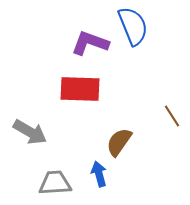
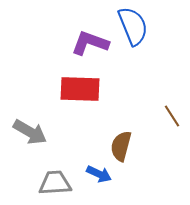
brown semicircle: moved 2 px right, 4 px down; rotated 20 degrees counterclockwise
blue arrow: rotated 130 degrees clockwise
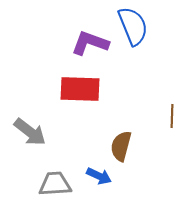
brown line: rotated 35 degrees clockwise
gray arrow: rotated 8 degrees clockwise
blue arrow: moved 2 px down
gray trapezoid: moved 1 px down
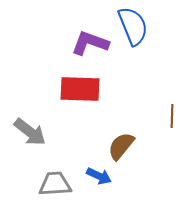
brown semicircle: rotated 24 degrees clockwise
